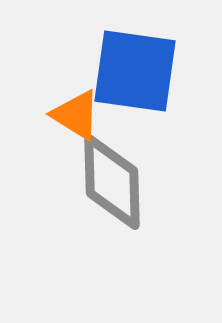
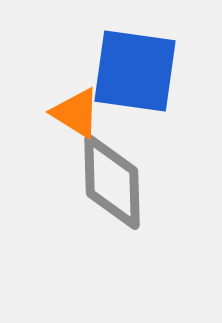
orange triangle: moved 2 px up
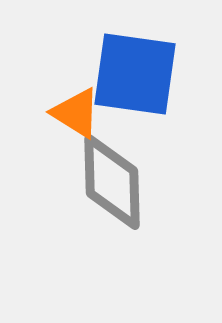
blue square: moved 3 px down
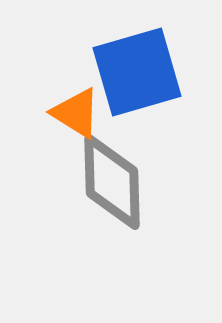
blue square: moved 2 px right, 2 px up; rotated 24 degrees counterclockwise
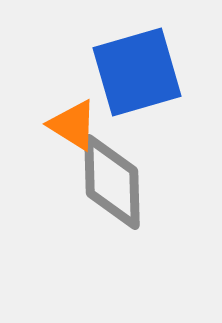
orange triangle: moved 3 px left, 12 px down
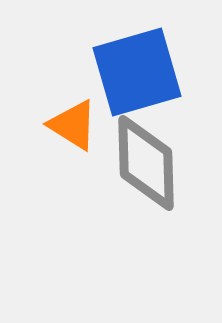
gray diamond: moved 34 px right, 19 px up
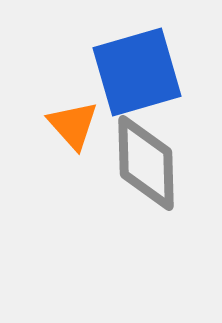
orange triangle: rotated 16 degrees clockwise
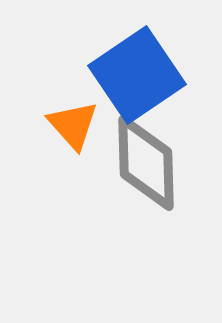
blue square: moved 3 px down; rotated 18 degrees counterclockwise
